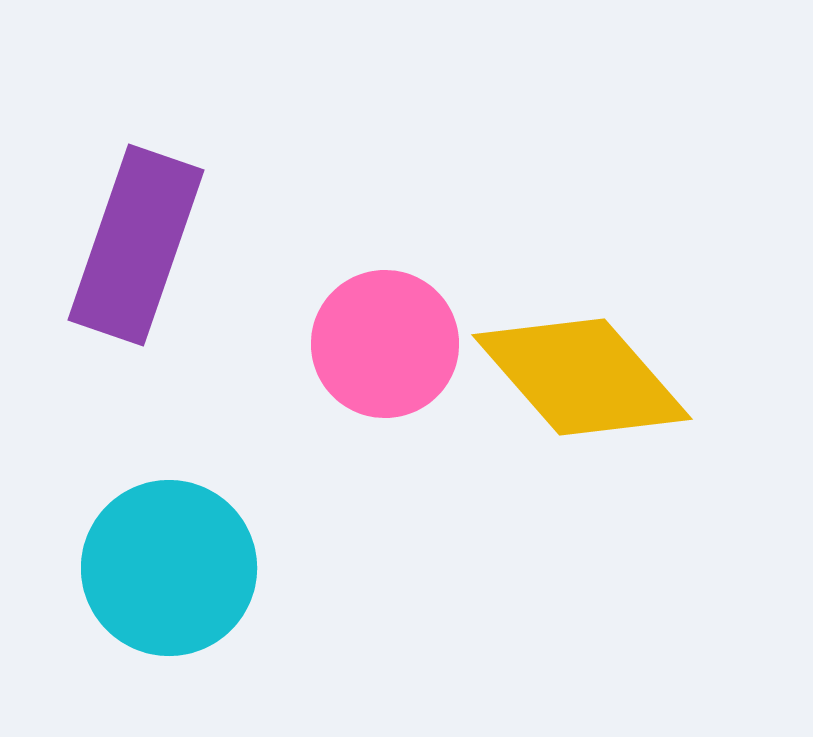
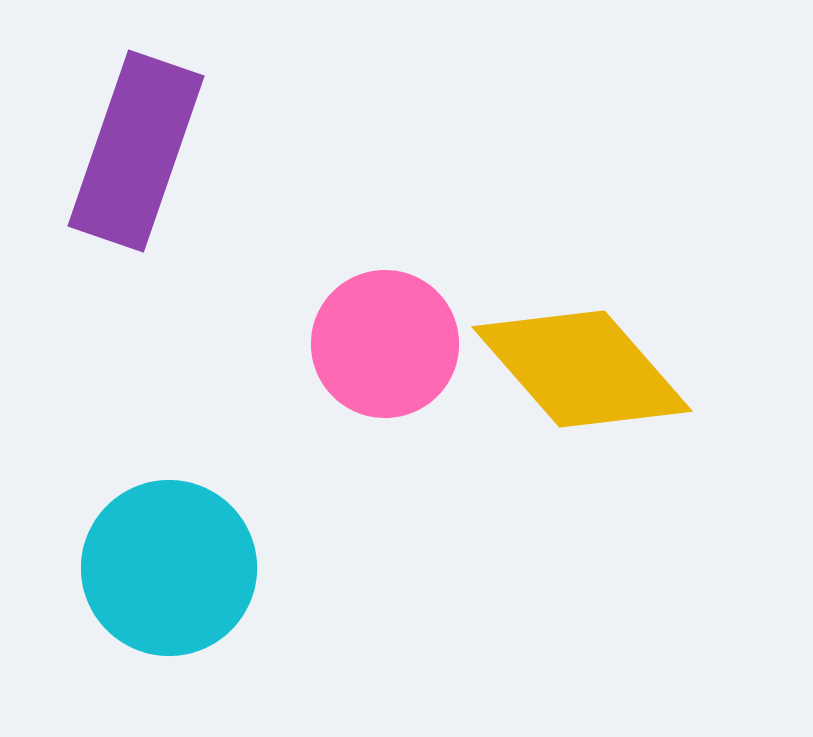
purple rectangle: moved 94 px up
yellow diamond: moved 8 px up
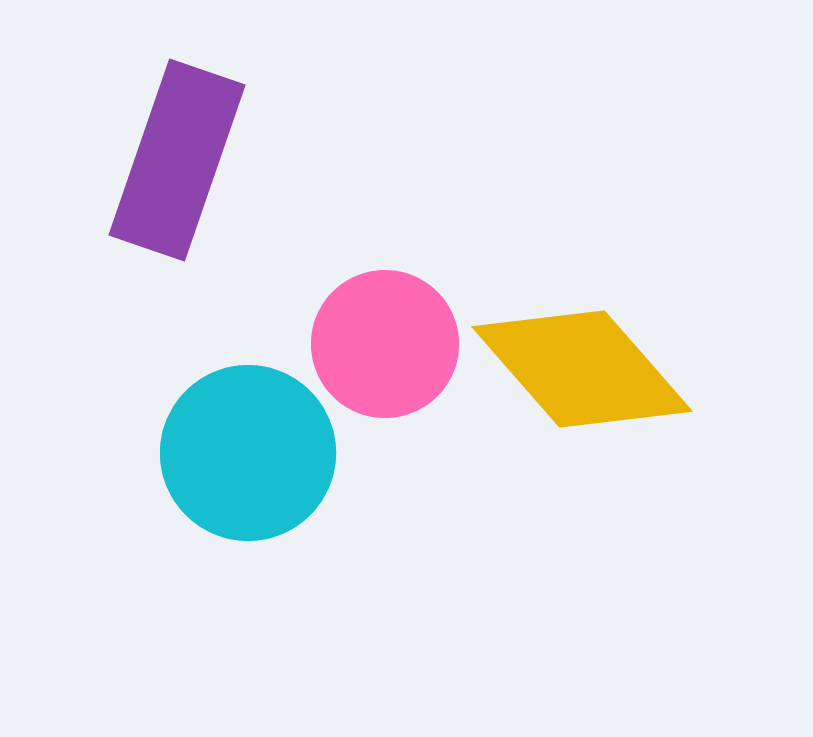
purple rectangle: moved 41 px right, 9 px down
cyan circle: moved 79 px right, 115 px up
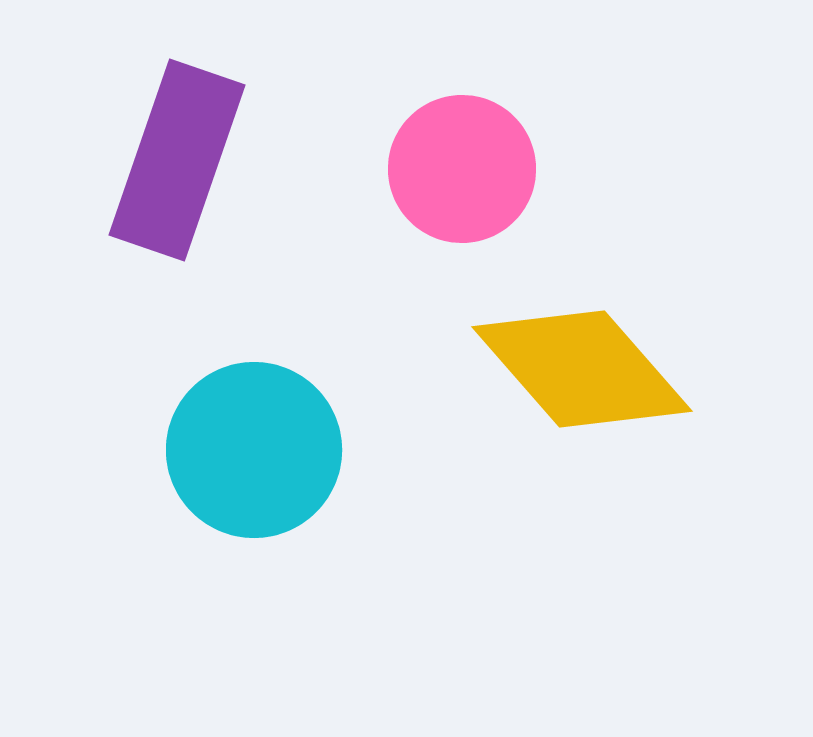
pink circle: moved 77 px right, 175 px up
cyan circle: moved 6 px right, 3 px up
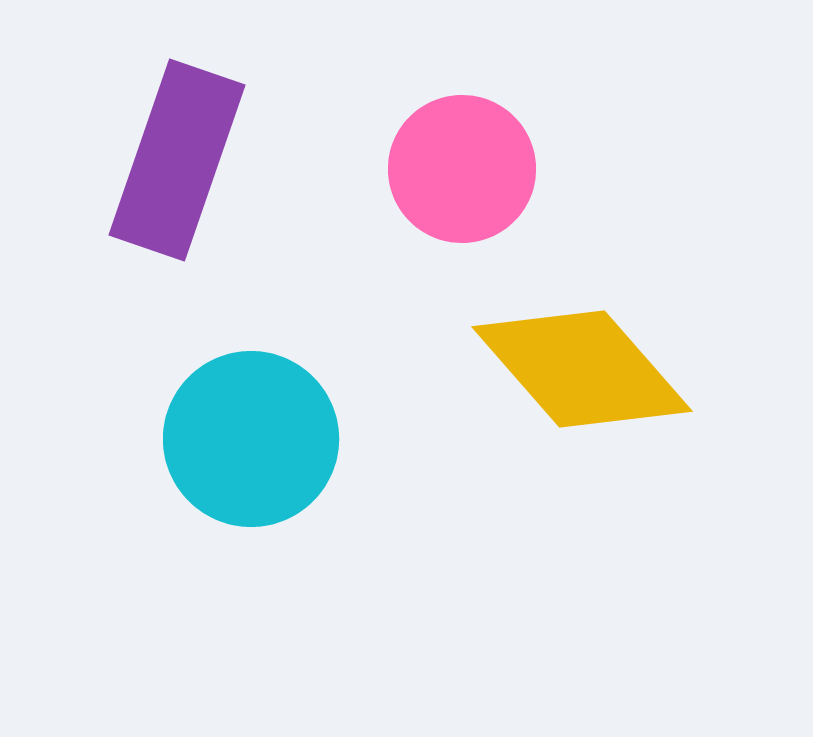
cyan circle: moved 3 px left, 11 px up
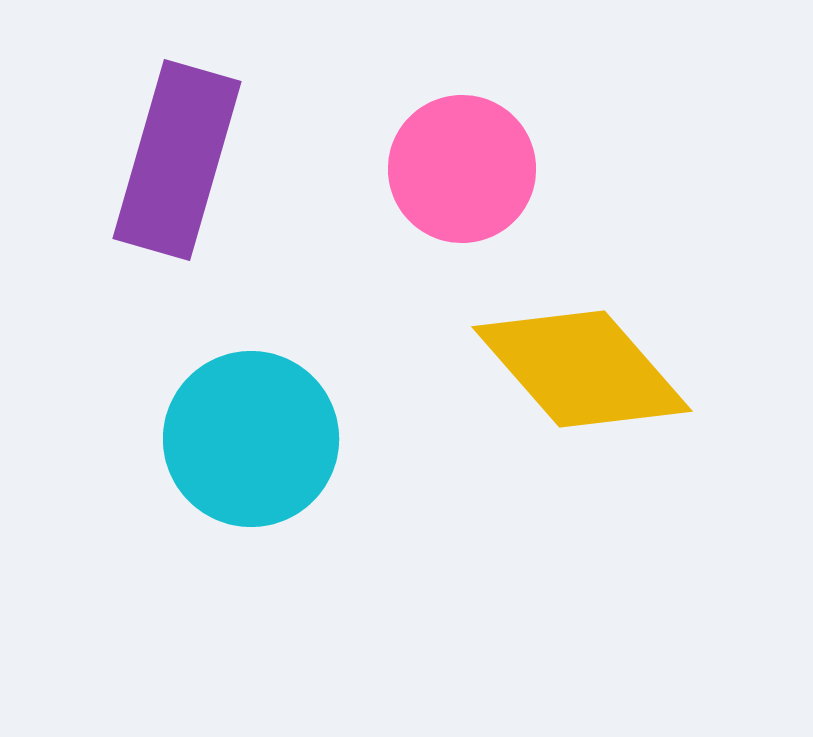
purple rectangle: rotated 3 degrees counterclockwise
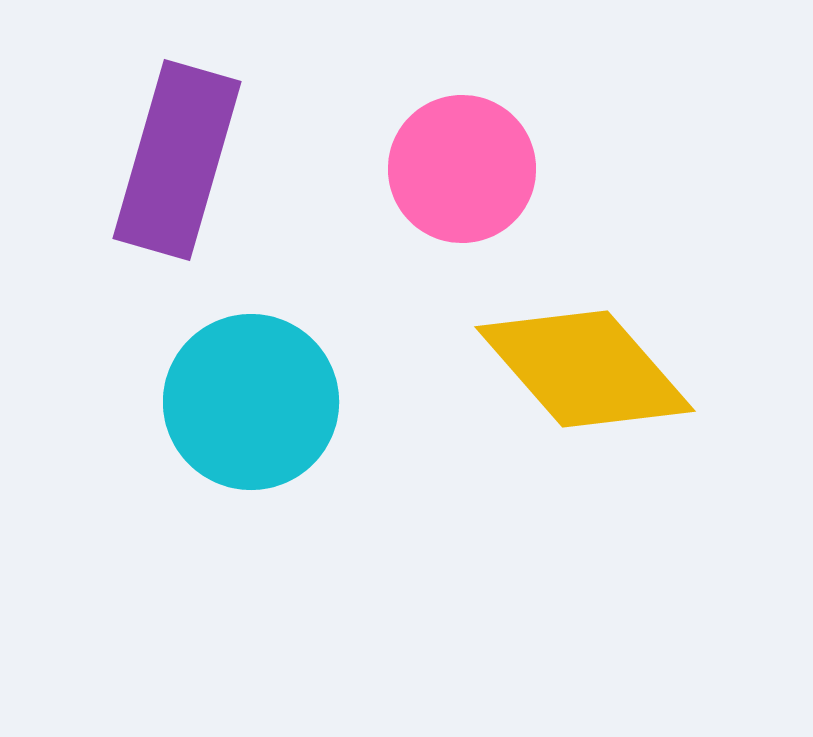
yellow diamond: moved 3 px right
cyan circle: moved 37 px up
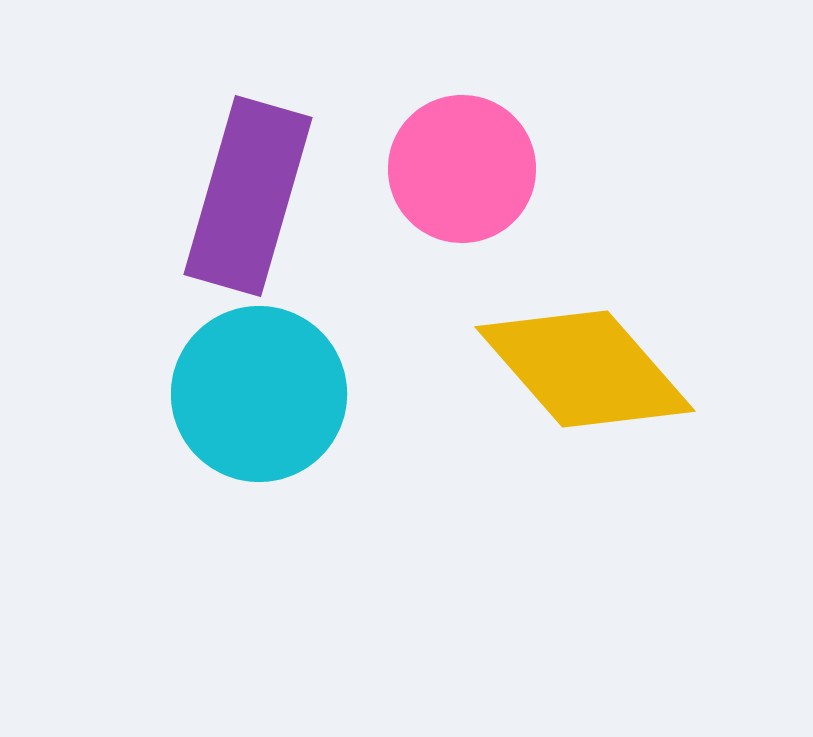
purple rectangle: moved 71 px right, 36 px down
cyan circle: moved 8 px right, 8 px up
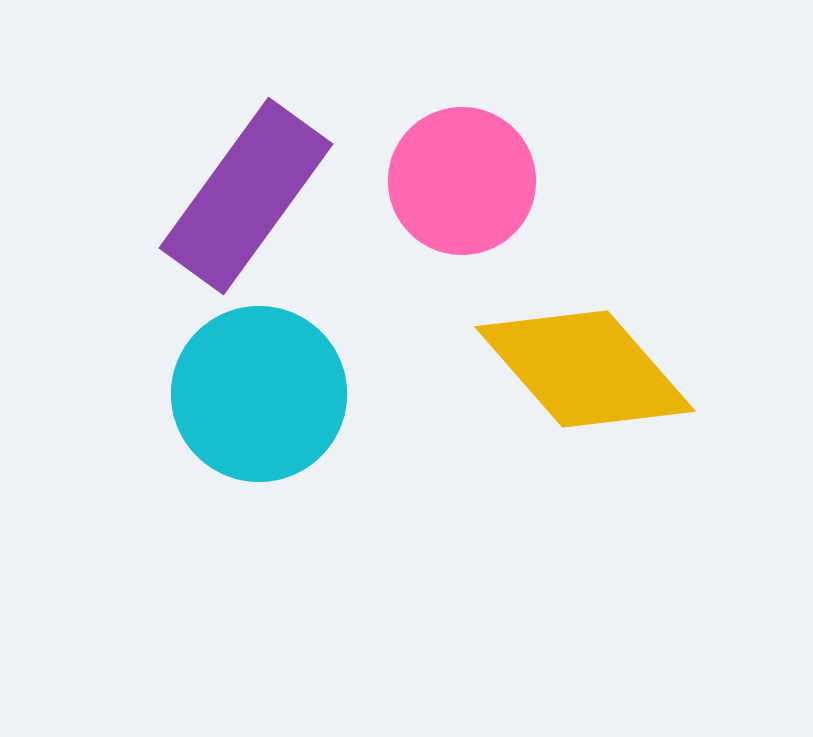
pink circle: moved 12 px down
purple rectangle: moved 2 px left; rotated 20 degrees clockwise
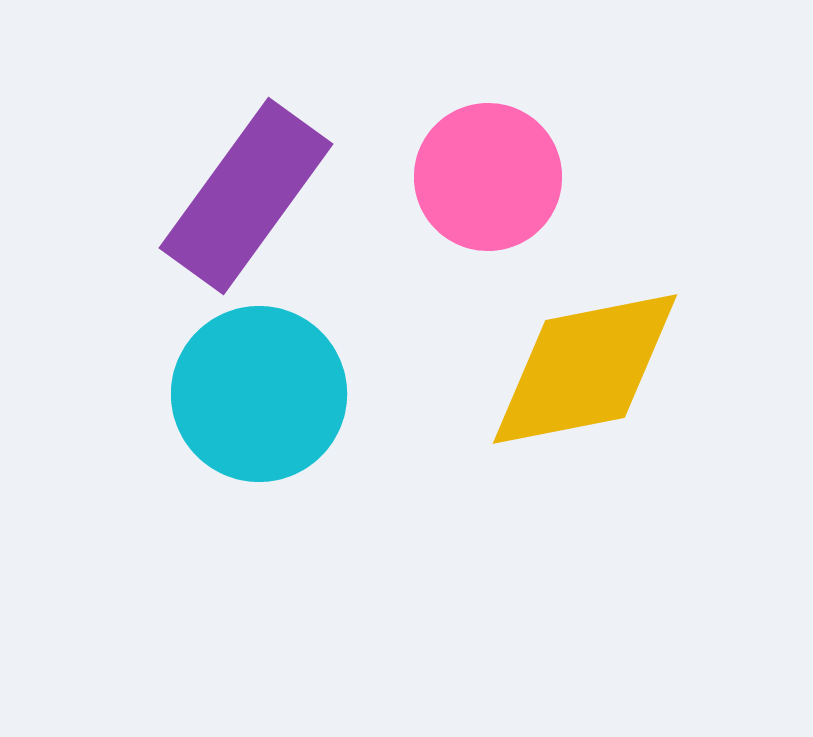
pink circle: moved 26 px right, 4 px up
yellow diamond: rotated 60 degrees counterclockwise
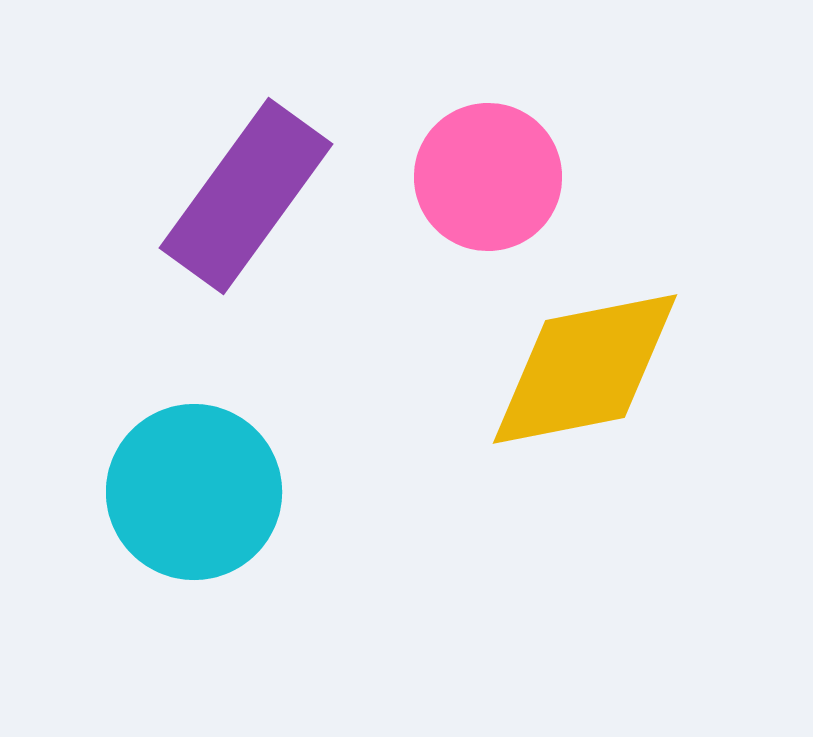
cyan circle: moved 65 px left, 98 px down
